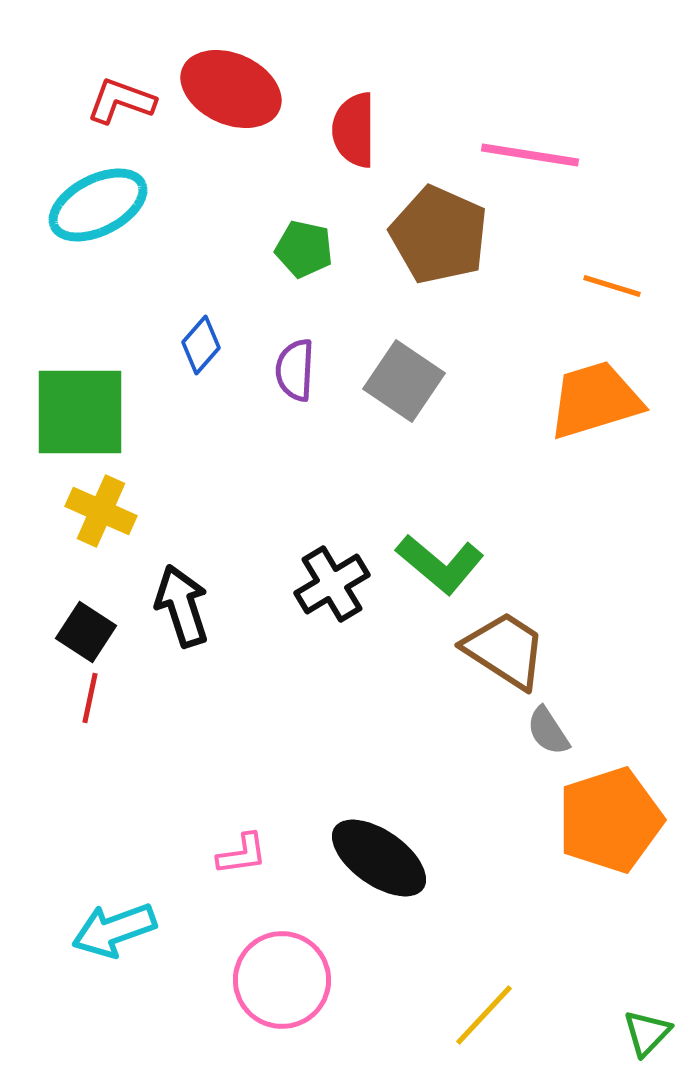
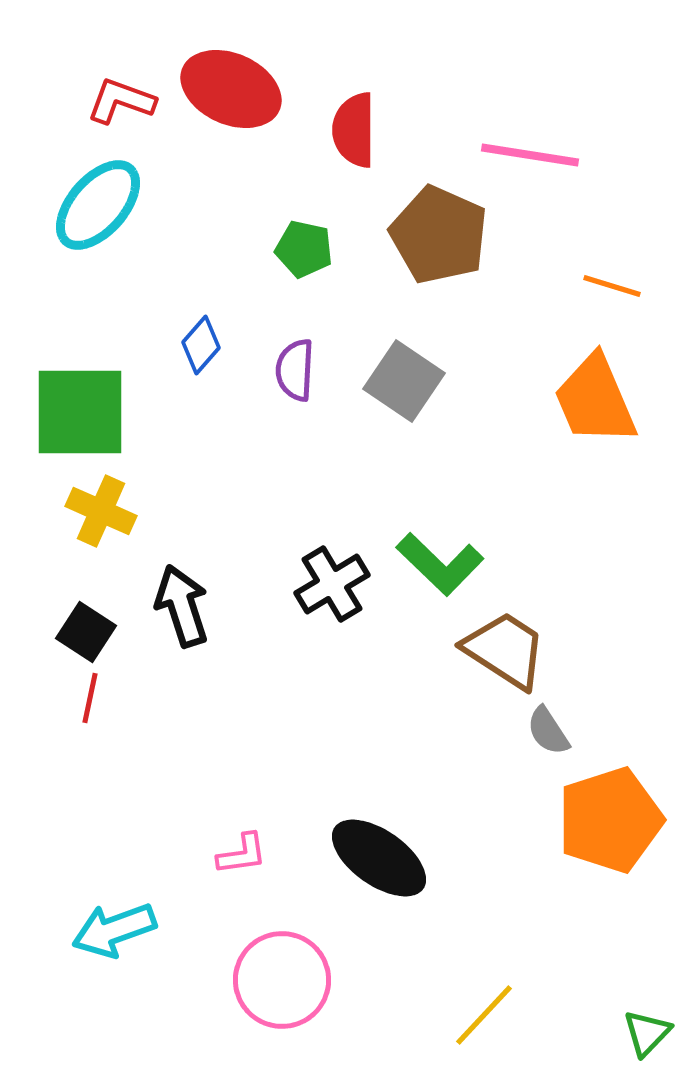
cyan ellipse: rotated 22 degrees counterclockwise
orange trapezoid: rotated 96 degrees counterclockwise
green L-shape: rotated 4 degrees clockwise
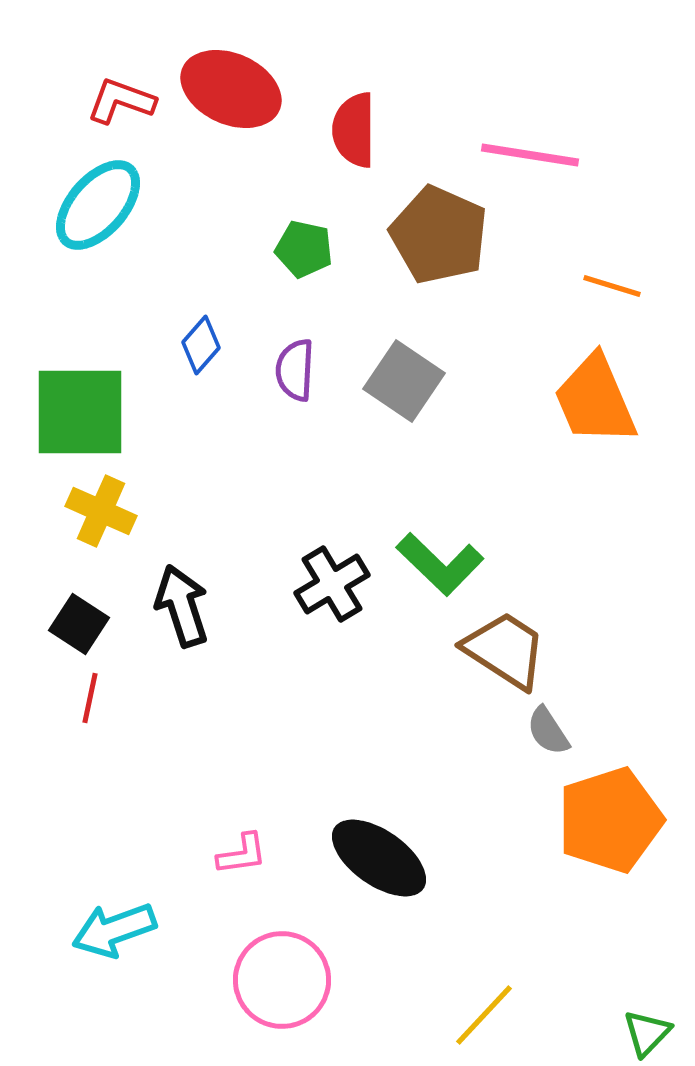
black square: moved 7 px left, 8 px up
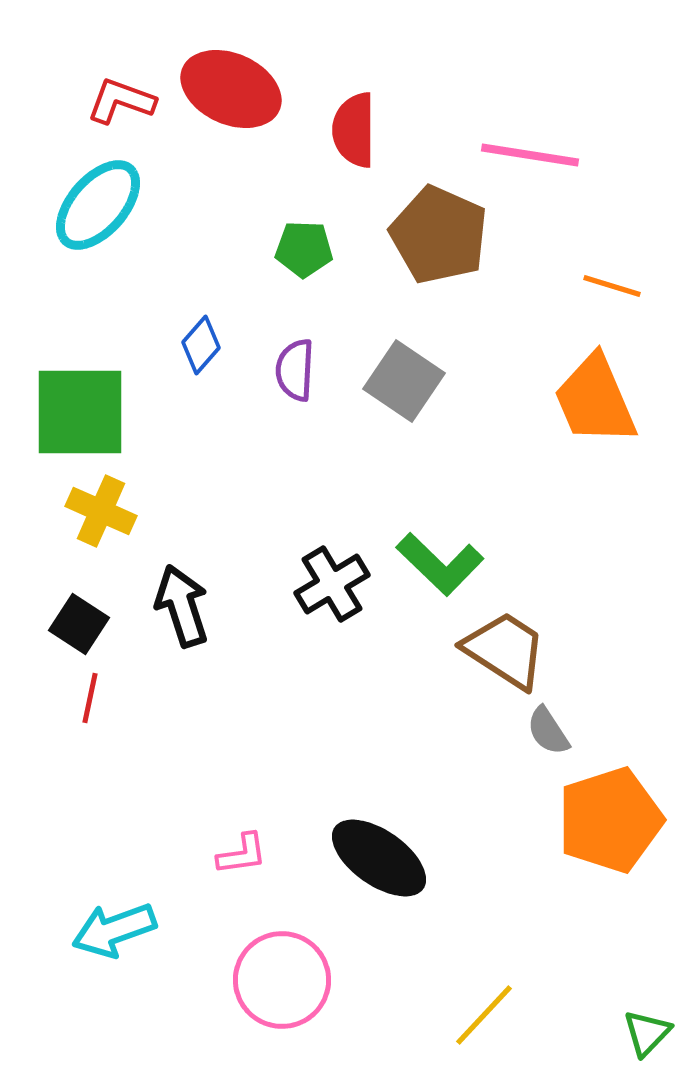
green pentagon: rotated 10 degrees counterclockwise
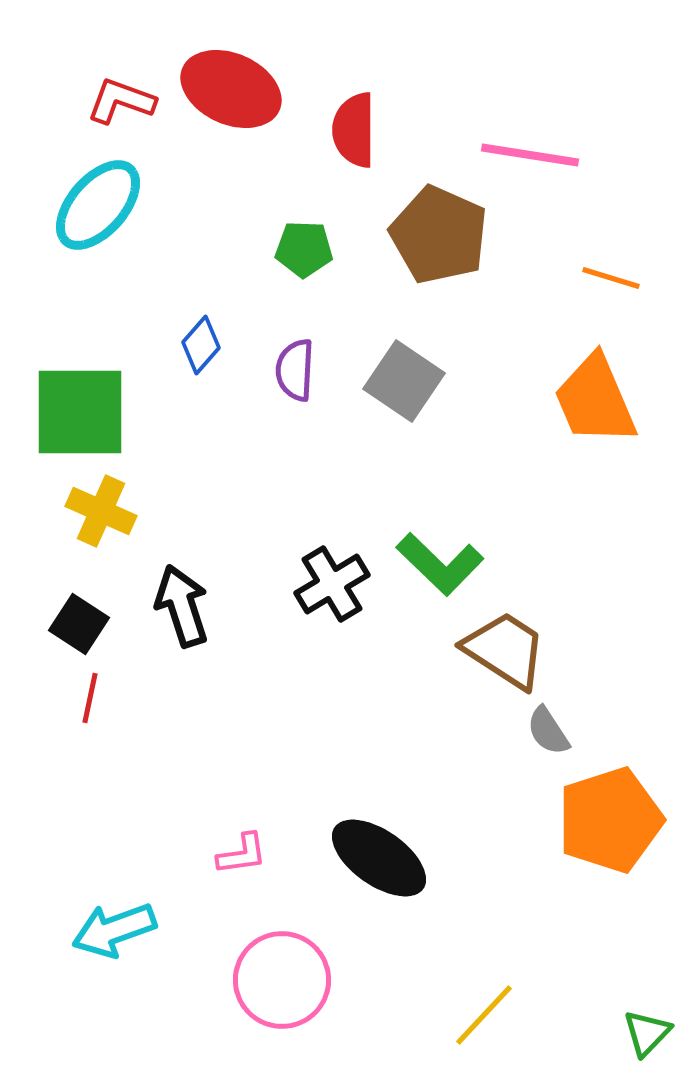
orange line: moved 1 px left, 8 px up
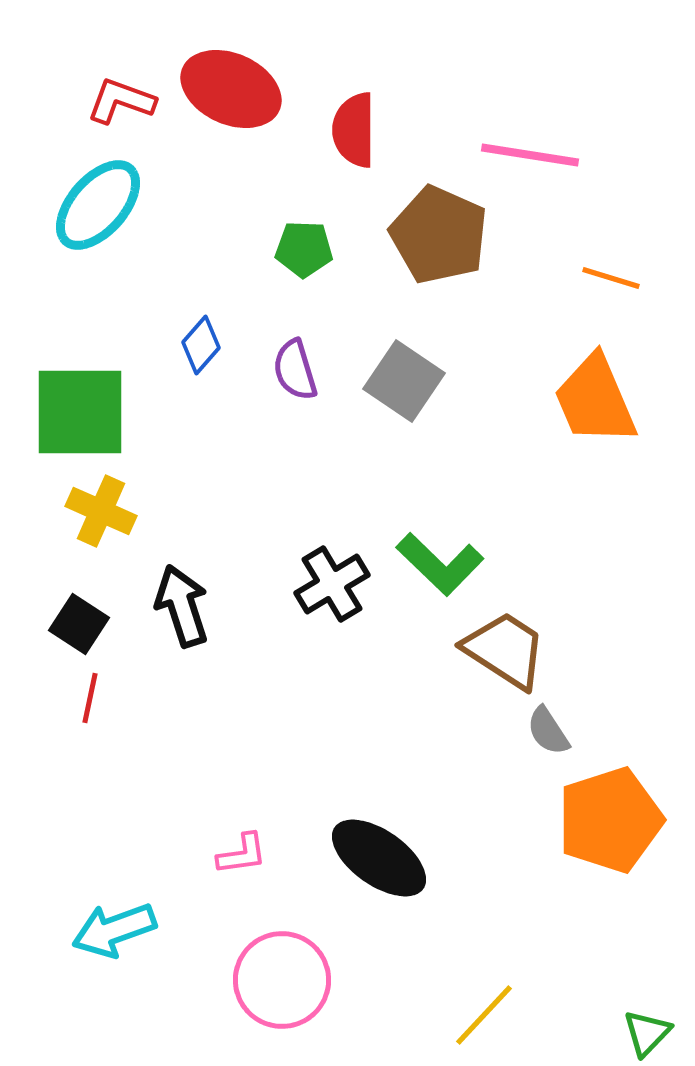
purple semicircle: rotated 20 degrees counterclockwise
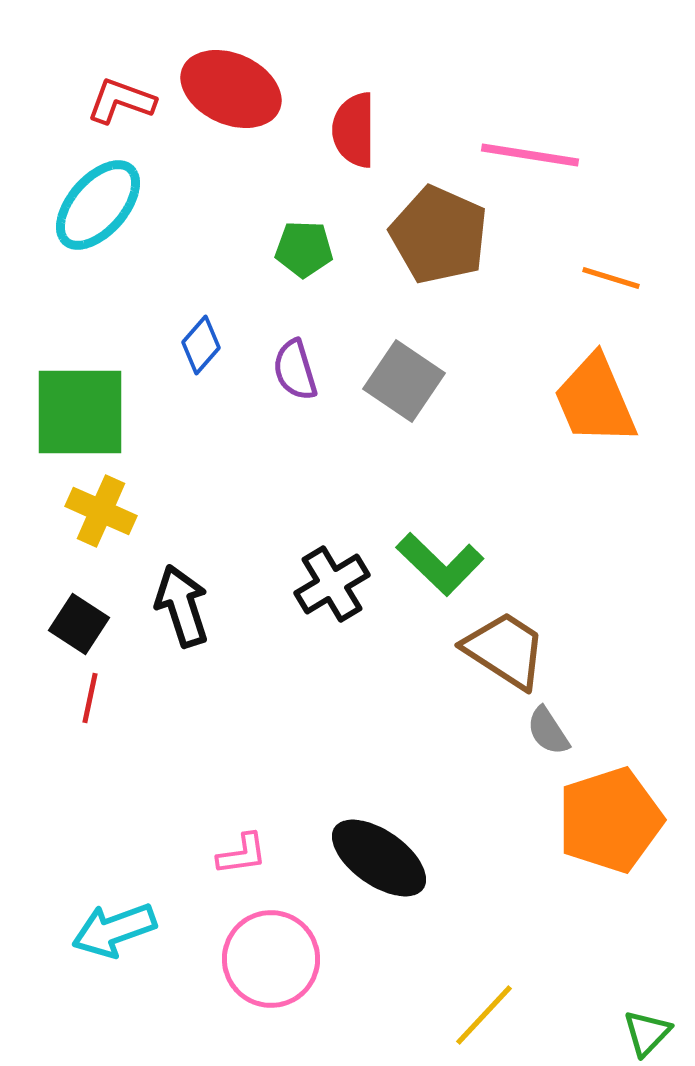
pink circle: moved 11 px left, 21 px up
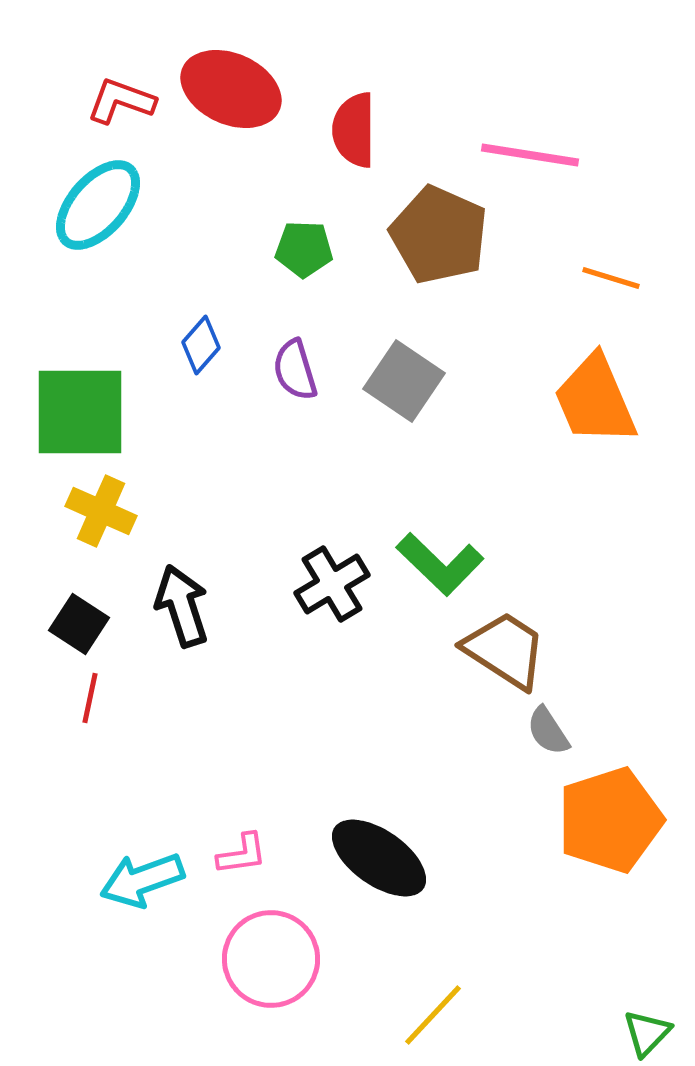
cyan arrow: moved 28 px right, 50 px up
yellow line: moved 51 px left
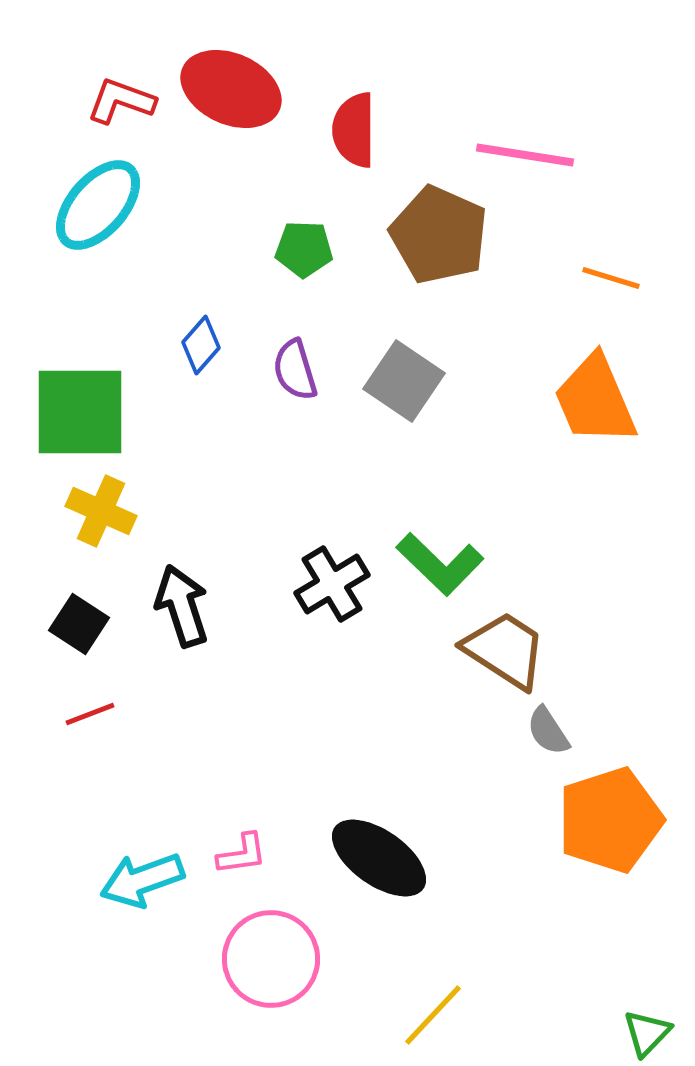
pink line: moved 5 px left
red line: moved 16 px down; rotated 57 degrees clockwise
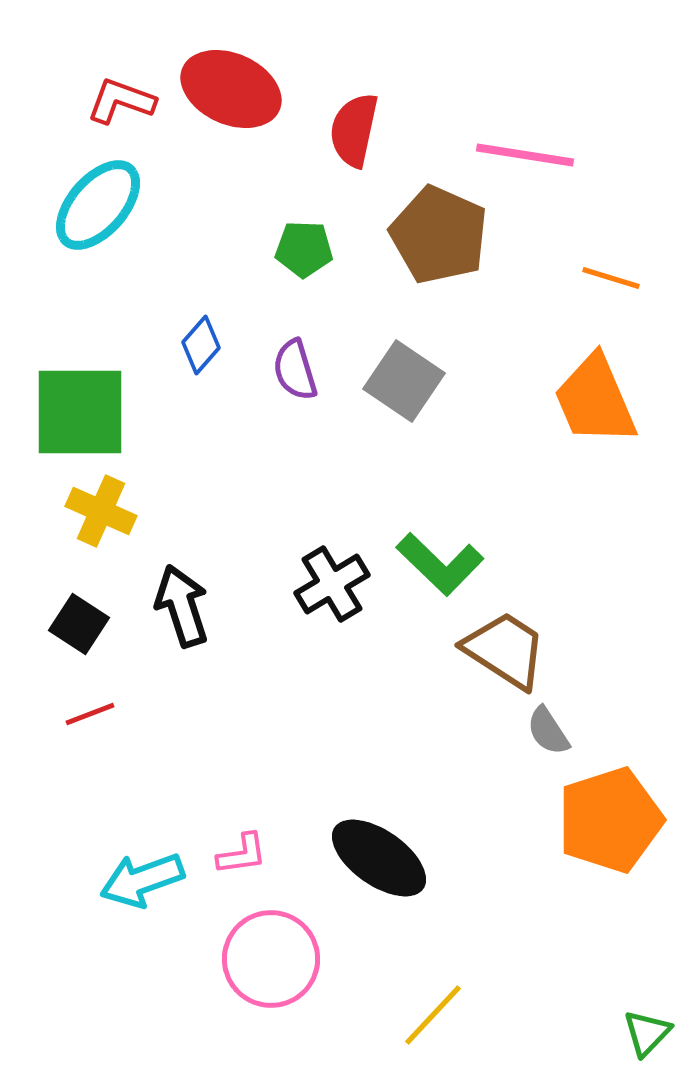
red semicircle: rotated 12 degrees clockwise
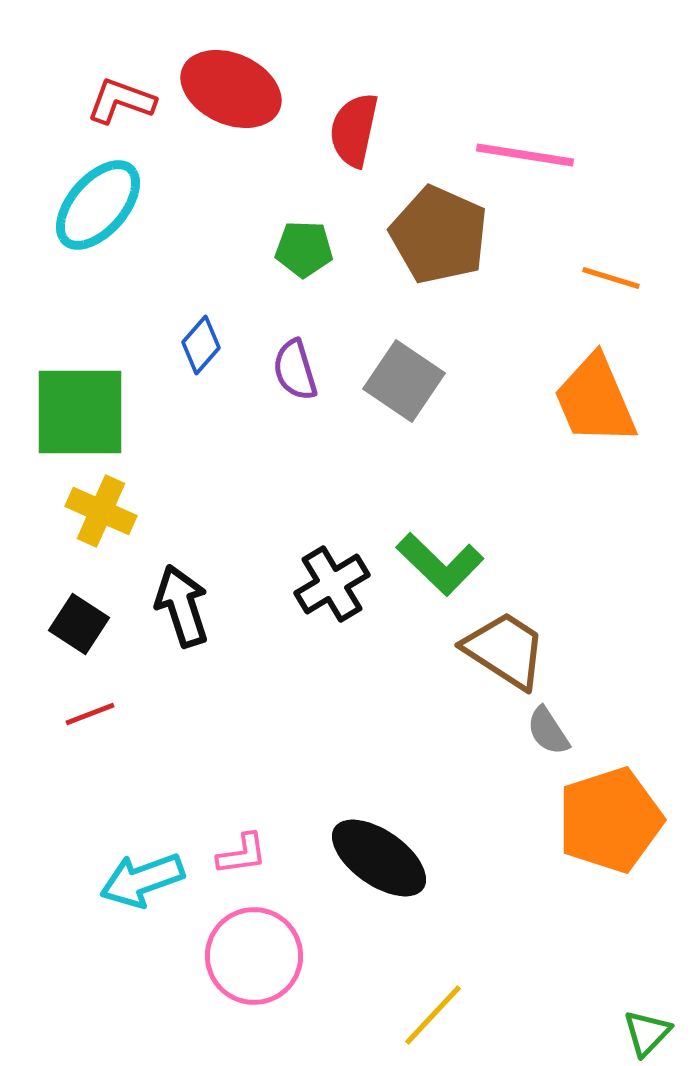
pink circle: moved 17 px left, 3 px up
